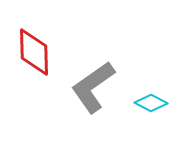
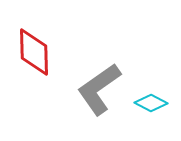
gray L-shape: moved 6 px right, 2 px down
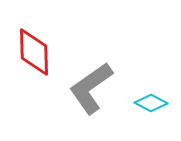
gray L-shape: moved 8 px left, 1 px up
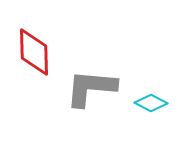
gray L-shape: rotated 40 degrees clockwise
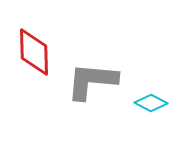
gray L-shape: moved 1 px right, 7 px up
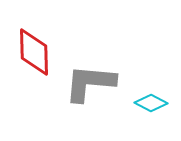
gray L-shape: moved 2 px left, 2 px down
